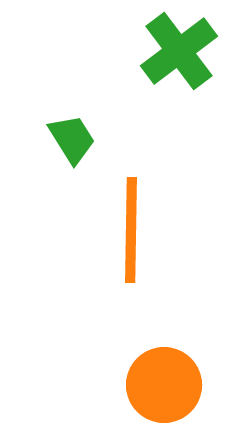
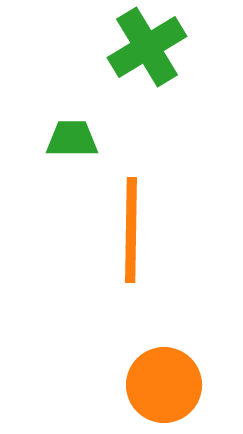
green cross: moved 32 px left, 4 px up; rotated 6 degrees clockwise
green trapezoid: rotated 58 degrees counterclockwise
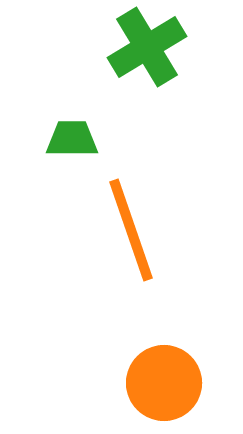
orange line: rotated 20 degrees counterclockwise
orange circle: moved 2 px up
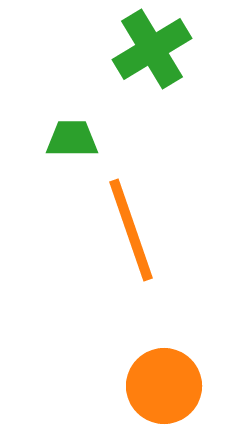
green cross: moved 5 px right, 2 px down
orange circle: moved 3 px down
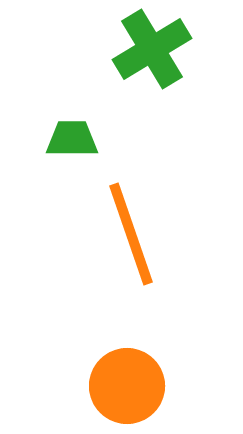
orange line: moved 4 px down
orange circle: moved 37 px left
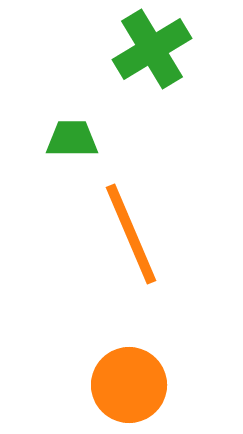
orange line: rotated 4 degrees counterclockwise
orange circle: moved 2 px right, 1 px up
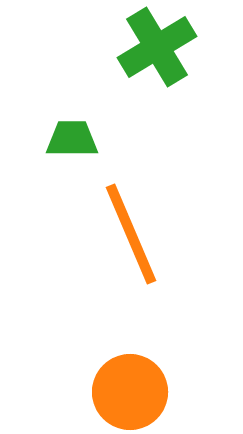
green cross: moved 5 px right, 2 px up
orange circle: moved 1 px right, 7 px down
